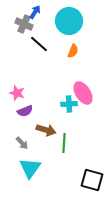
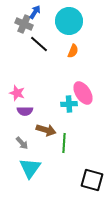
purple semicircle: rotated 21 degrees clockwise
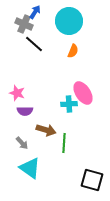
black line: moved 5 px left
cyan triangle: rotated 30 degrees counterclockwise
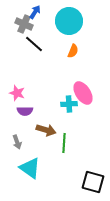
gray arrow: moved 5 px left, 1 px up; rotated 24 degrees clockwise
black square: moved 1 px right, 2 px down
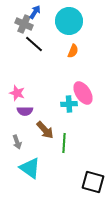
brown arrow: moved 1 px left; rotated 30 degrees clockwise
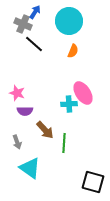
gray cross: moved 1 px left
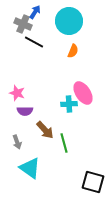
black line: moved 2 px up; rotated 12 degrees counterclockwise
green line: rotated 18 degrees counterclockwise
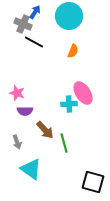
cyan circle: moved 5 px up
cyan triangle: moved 1 px right, 1 px down
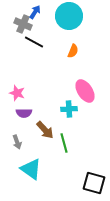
pink ellipse: moved 2 px right, 2 px up
cyan cross: moved 5 px down
purple semicircle: moved 1 px left, 2 px down
black square: moved 1 px right, 1 px down
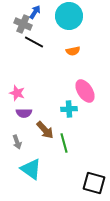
orange semicircle: rotated 56 degrees clockwise
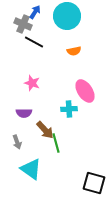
cyan circle: moved 2 px left
orange semicircle: moved 1 px right
pink star: moved 15 px right, 10 px up
green line: moved 8 px left
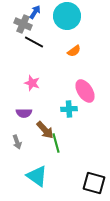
orange semicircle: rotated 24 degrees counterclockwise
cyan triangle: moved 6 px right, 7 px down
